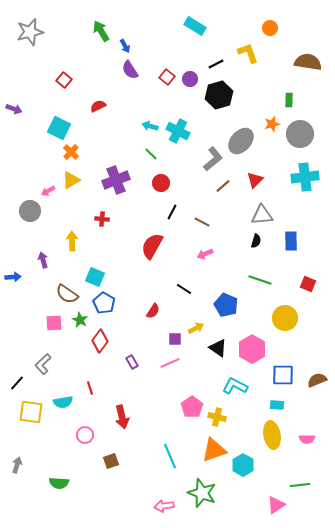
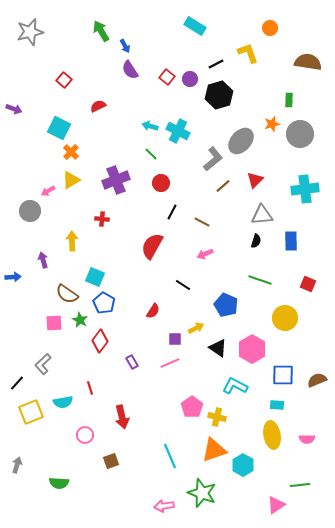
cyan cross at (305, 177): moved 12 px down
black line at (184, 289): moved 1 px left, 4 px up
yellow square at (31, 412): rotated 30 degrees counterclockwise
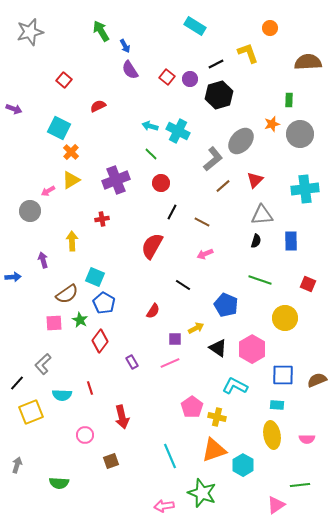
brown semicircle at (308, 62): rotated 12 degrees counterclockwise
red cross at (102, 219): rotated 16 degrees counterclockwise
brown semicircle at (67, 294): rotated 70 degrees counterclockwise
cyan semicircle at (63, 402): moved 1 px left, 7 px up; rotated 12 degrees clockwise
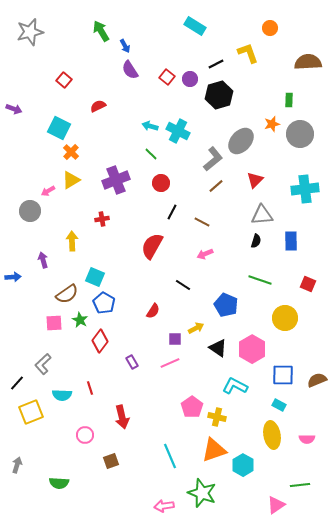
brown line at (223, 186): moved 7 px left
cyan rectangle at (277, 405): moved 2 px right; rotated 24 degrees clockwise
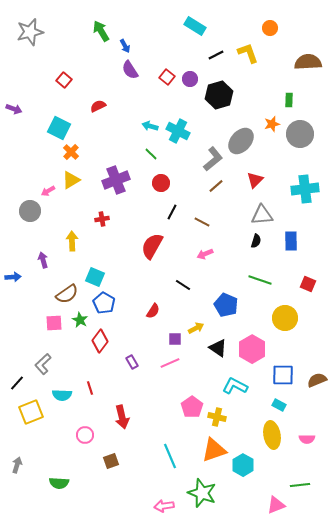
black line at (216, 64): moved 9 px up
pink triangle at (276, 505): rotated 12 degrees clockwise
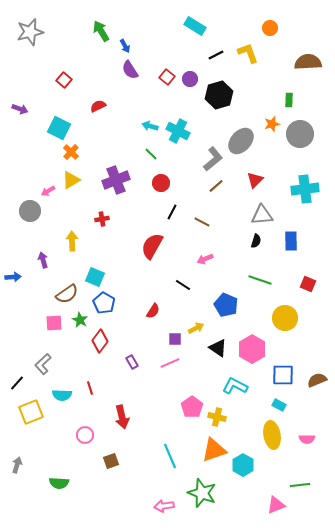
purple arrow at (14, 109): moved 6 px right
pink arrow at (205, 254): moved 5 px down
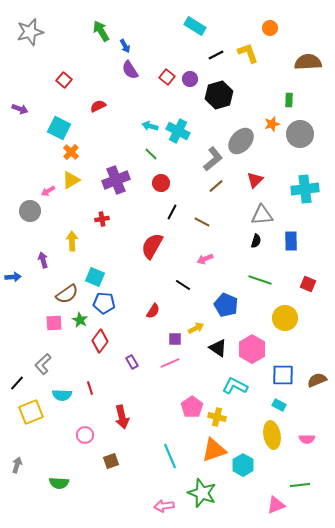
blue pentagon at (104, 303): rotated 25 degrees counterclockwise
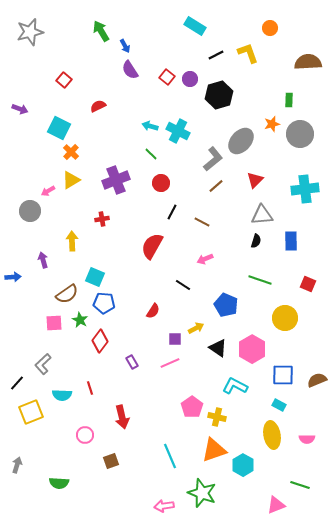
green line at (300, 485): rotated 24 degrees clockwise
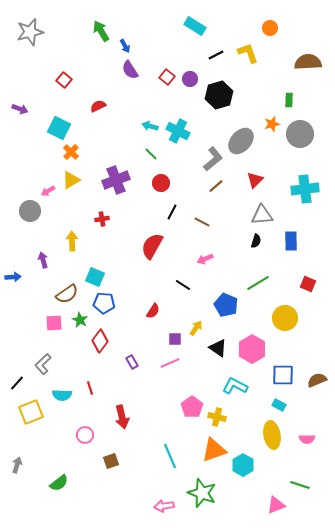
green line at (260, 280): moved 2 px left, 3 px down; rotated 50 degrees counterclockwise
yellow arrow at (196, 328): rotated 28 degrees counterclockwise
green semicircle at (59, 483): rotated 42 degrees counterclockwise
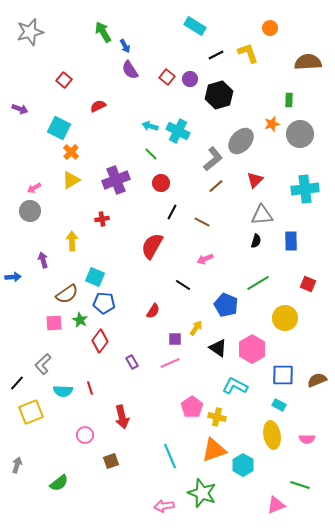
green arrow at (101, 31): moved 2 px right, 1 px down
pink arrow at (48, 191): moved 14 px left, 3 px up
cyan semicircle at (62, 395): moved 1 px right, 4 px up
